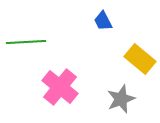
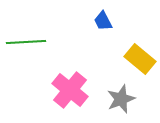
pink cross: moved 10 px right, 3 px down
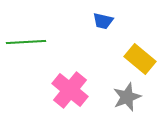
blue trapezoid: rotated 50 degrees counterclockwise
gray star: moved 6 px right, 2 px up
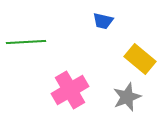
pink cross: rotated 21 degrees clockwise
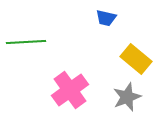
blue trapezoid: moved 3 px right, 3 px up
yellow rectangle: moved 4 px left
pink cross: rotated 6 degrees counterclockwise
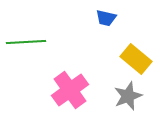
gray star: moved 1 px right, 1 px up
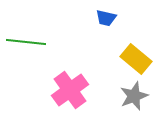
green line: rotated 9 degrees clockwise
gray star: moved 6 px right
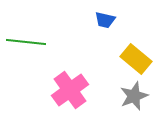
blue trapezoid: moved 1 px left, 2 px down
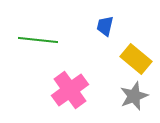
blue trapezoid: moved 6 px down; rotated 90 degrees clockwise
green line: moved 12 px right, 2 px up
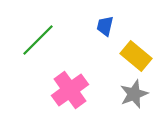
green line: rotated 51 degrees counterclockwise
yellow rectangle: moved 3 px up
gray star: moved 2 px up
